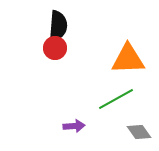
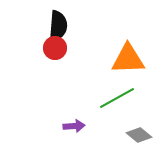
green line: moved 1 px right, 1 px up
gray diamond: moved 3 px down; rotated 15 degrees counterclockwise
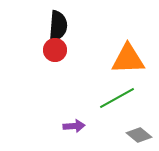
red circle: moved 2 px down
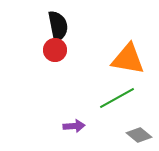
black semicircle: rotated 16 degrees counterclockwise
orange triangle: rotated 12 degrees clockwise
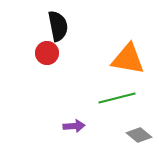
red circle: moved 8 px left, 3 px down
green line: rotated 15 degrees clockwise
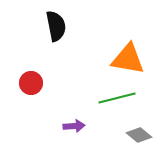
black semicircle: moved 2 px left
red circle: moved 16 px left, 30 px down
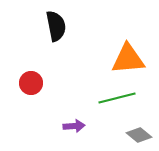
orange triangle: rotated 15 degrees counterclockwise
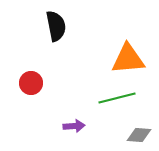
gray diamond: rotated 35 degrees counterclockwise
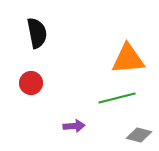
black semicircle: moved 19 px left, 7 px down
gray diamond: rotated 10 degrees clockwise
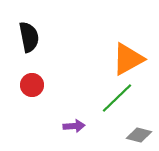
black semicircle: moved 8 px left, 4 px down
orange triangle: rotated 24 degrees counterclockwise
red circle: moved 1 px right, 2 px down
green line: rotated 30 degrees counterclockwise
